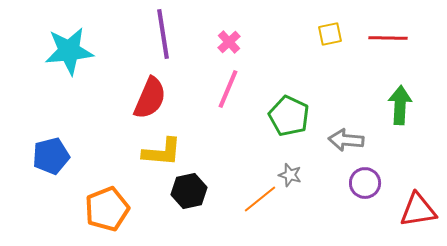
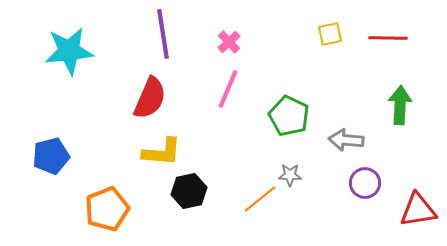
gray star: rotated 15 degrees counterclockwise
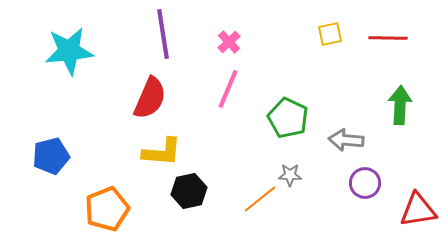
green pentagon: moved 1 px left, 2 px down
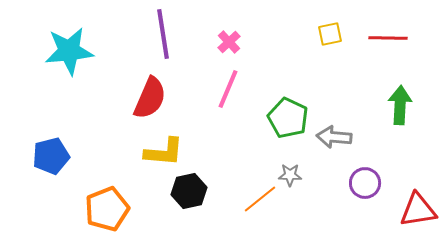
gray arrow: moved 12 px left, 3 px up
yellow L-shape: moved 2 px right
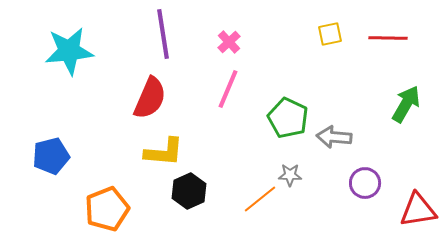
green arrow: moved 6 px right, 1 px up; rotated 27 degrees clockwise
black hexagon: rotated 12 degrees counterclockwise
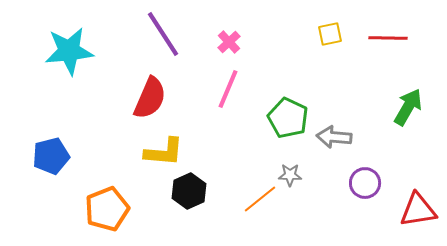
purple line: rotated 24 degrees counterclockwise
green arrow: moved 2 px right, 3 px down
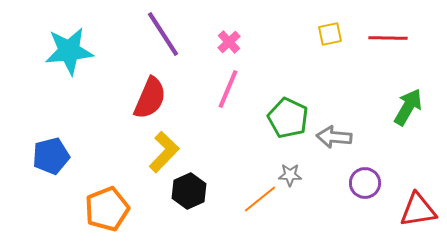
yellow L-shape: rotated 51 degrees counterclockwise
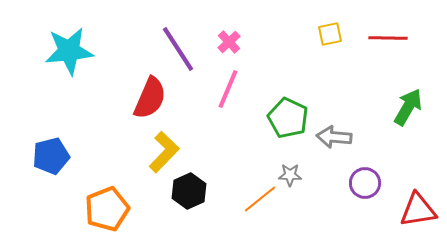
purple line: moved 15 px right, 15 px down
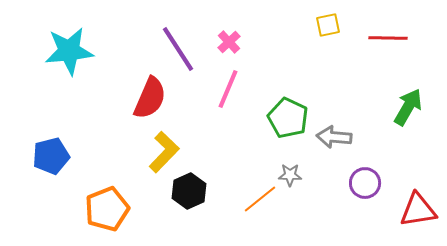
yellow square: moved 2 px left, 9 px up
